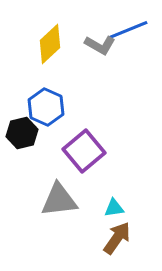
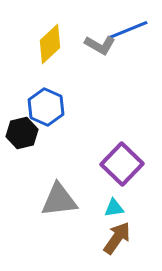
purple square: moved 38 px right, 13 px down; rotated 6 degrees counterclockwise
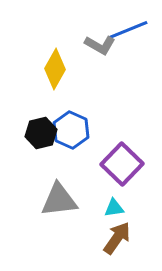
yellow diamond: moved 5 px right, 25 px down; rotated 18 degrees counterclockwise
blue hexagon: moved 25 px right, 23 px down
black hexagon: moved 19 px right
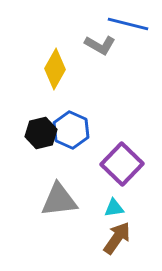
blue line: moved 6 px up; rotated 36 degrees clockwise
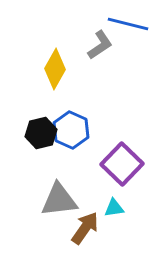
gray L-shape: rotated 64 degrees counterclockwise
brown arrow: moved 32 px left, 10 px up
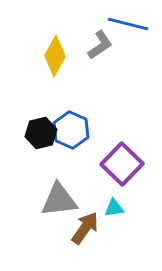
yellow diamond: moved 13 px up
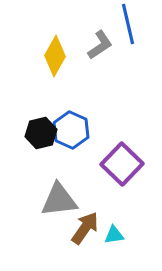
blue line: rotated 63 degrees clockwise
cyan triangle: moved 27 px down
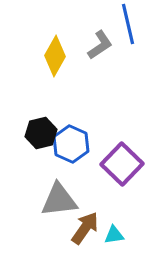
blue hexagon: moved 14 px down
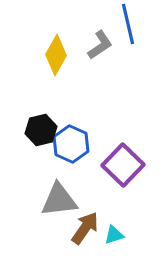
yellow diamond: moved 1 px right, 1 px up
black hexagon: moved 3 px up
purple square: moved 1 px right, 1 px down
cyan triangle: rotated 10 degrees counterclockwise
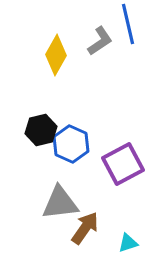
gray L-shape: moved 4 px up
purple square: moved 1 px up; rotated 18 degrees clockwise
gray triangle: moved 1 px right, 3 px down
cyan triangle: moved 14 px right, 8 px down
